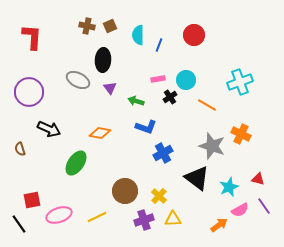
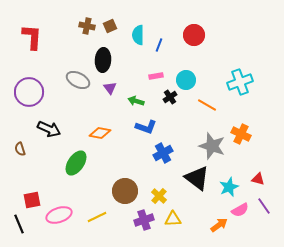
pink rectangle: moved 2 px left, 3 px up
black line: rotated 12 degrees clockwise
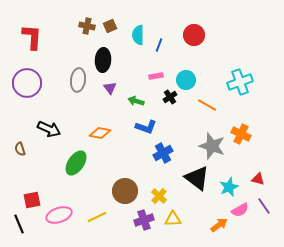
gray ellipse: rotated 70 degrees clockwise
purple circle: moved 2 px left, 9 px up
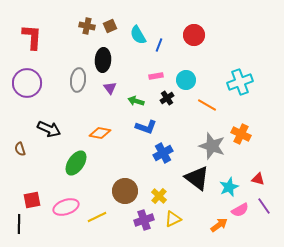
cyan semicircle: rotated 30 degrees counterclockwise
black cross: moved 3 px left, 1 px down
pink ellipse: moved 7 px right, 8 px up
yellow triangle: rotated 24 degrees counterclockwise
black line: rotated 24 degrees clockwise
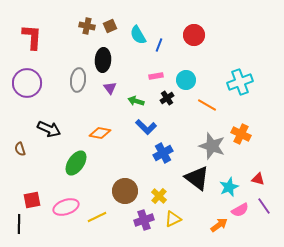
blue L-shape: rotated 25 degrees clockwise
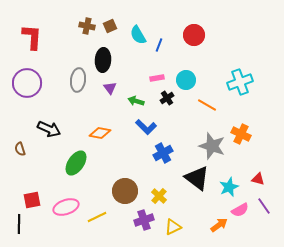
pink rectangle: moved 1 px right, 2 px down
yellow triangle: moved 8 px down
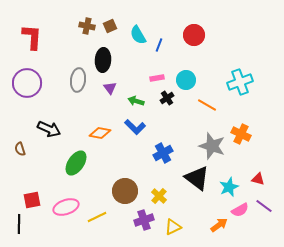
blue L-shape: moved 11 px left
purple line: rotated 18 degrees counterclockwise
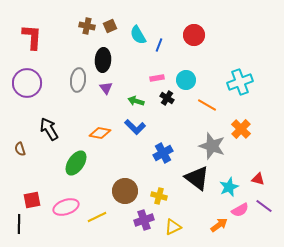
purple triangle: moved 4 px left
black cross: rotated 24 degrees counterclockwise
black arrow: rotated 145 degrees counterclockwise
orange cross: moved 5 px up; rotated 18 degrees clockwise
yellow cross: rotated 28 degrees counterclockwise
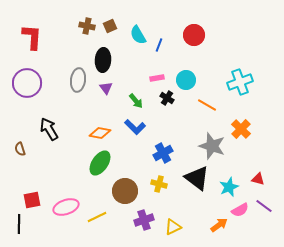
green arrow: rotated 147 degrees counterclockwise
green ellipse: moved 24 px right
yellow cross: moved 12 px up
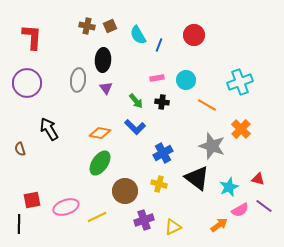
black cross: moved 5 px left, 4 px down; rotated 24 degrees counterclockwise
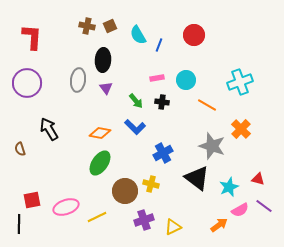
yellow cross: moved 8 px left
